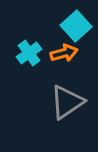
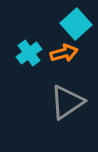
cyan square: moved 2 px up
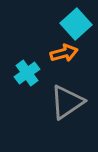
cyan cross: moved 2 px left, 20 px down
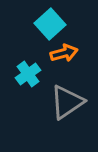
cyan square: moved 26 px left
cyan cross: moved 1 px right, 1 px down
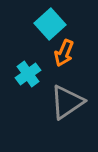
orange arrow: rotated 128 degrees clockwise
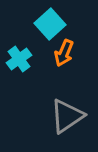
cyan cross: moved 9 px left, 15 px up
gray triangle: moved 14 px down
